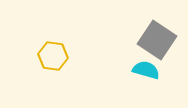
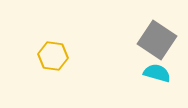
cyan semicircle: moved 11 px right, 3 px down
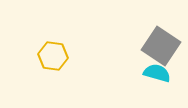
gray square: moved 4 px right, 6 px down
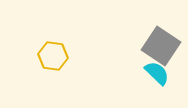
cyan semicircle: rotated 28 degrees clockwise
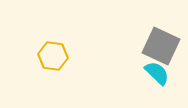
gray square: rotated 9 degrees counterclockwise
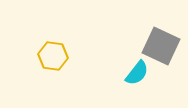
cyan semicircle: moved 20 px left; rotated 84 degrees clockwise
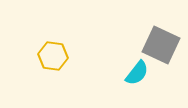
gray square: moved 1 px up
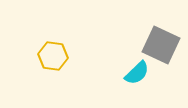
cyan semicircle: rotated 8 degrees clockwise
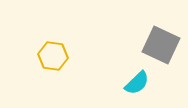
cyan semicircle: moved 10 px down
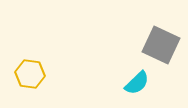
yellow hexagon: moved 23 px left, 18 px down
